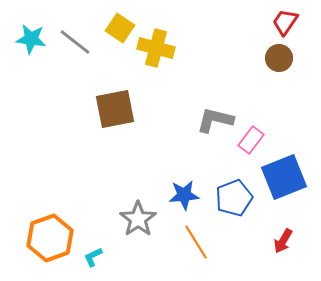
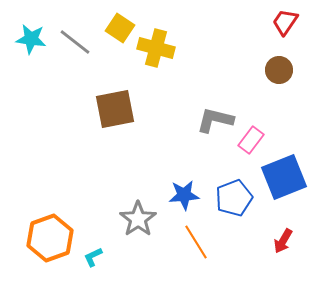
brown circle: moved 12 px down
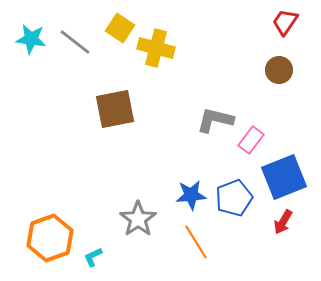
blue star: moved 7 px right
red arrow: moved 19 px up
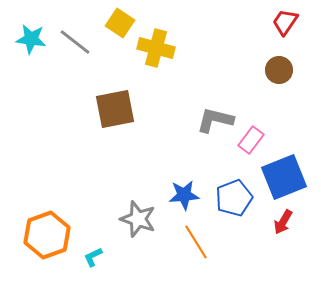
yellow square: moved 5 px up
blue star: moved 7 px left
gray star: rotated 18 degrees counterclockwise
orange hexagon: moved 3 px left, 3 px up
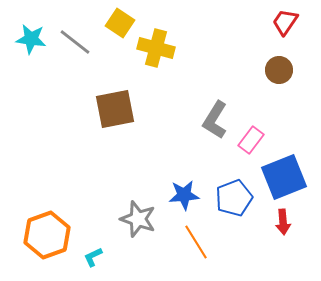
gray L-shape: rotated 72 degrees counterclockwise
red arrow: rotated 35 degrees counterclockwise
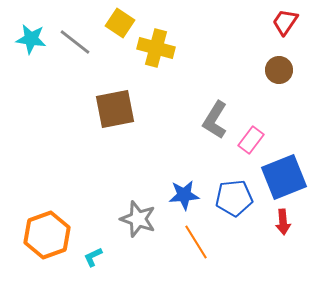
blue pentagon: rotated 15 degrees clockwise
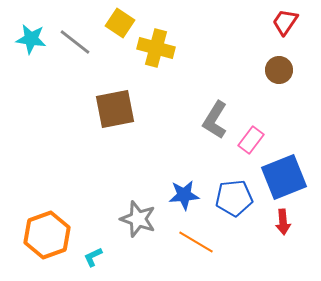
orange line: rotated 27 degrees counterclockwise
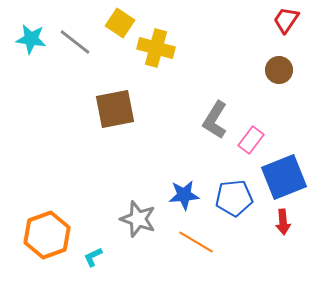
red trapezoid: moved 1 px right, 2 px up
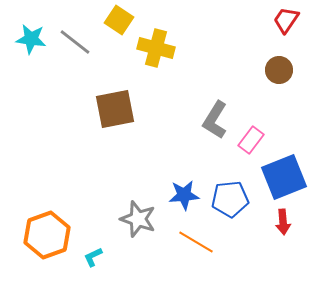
yellow square: moved 1 px left, 3 px up
blue pentagon: moved 4 px left, 1 px down
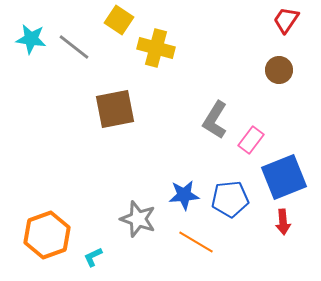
gray line: moved 1 px left, 5 px down
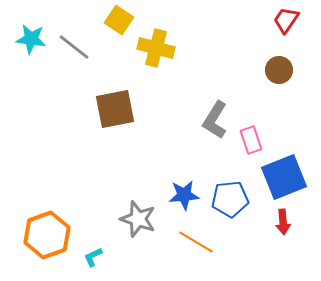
pink rectangle: rotated 56 degrees counterclockwise
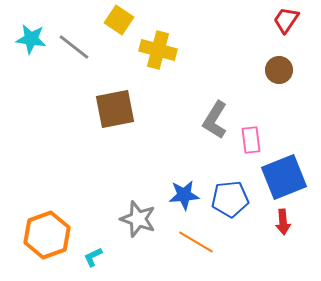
yellow cross: moved 2 px right, 2 px down
pink rectangle: rotated 12 degrees clockwise
